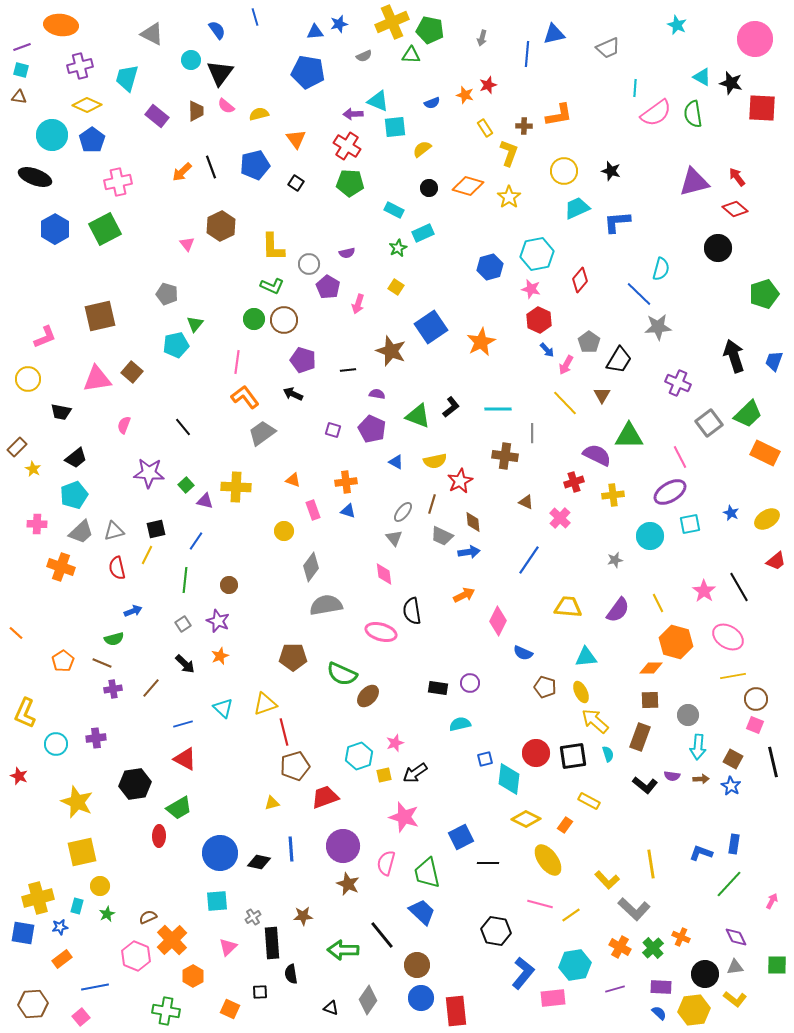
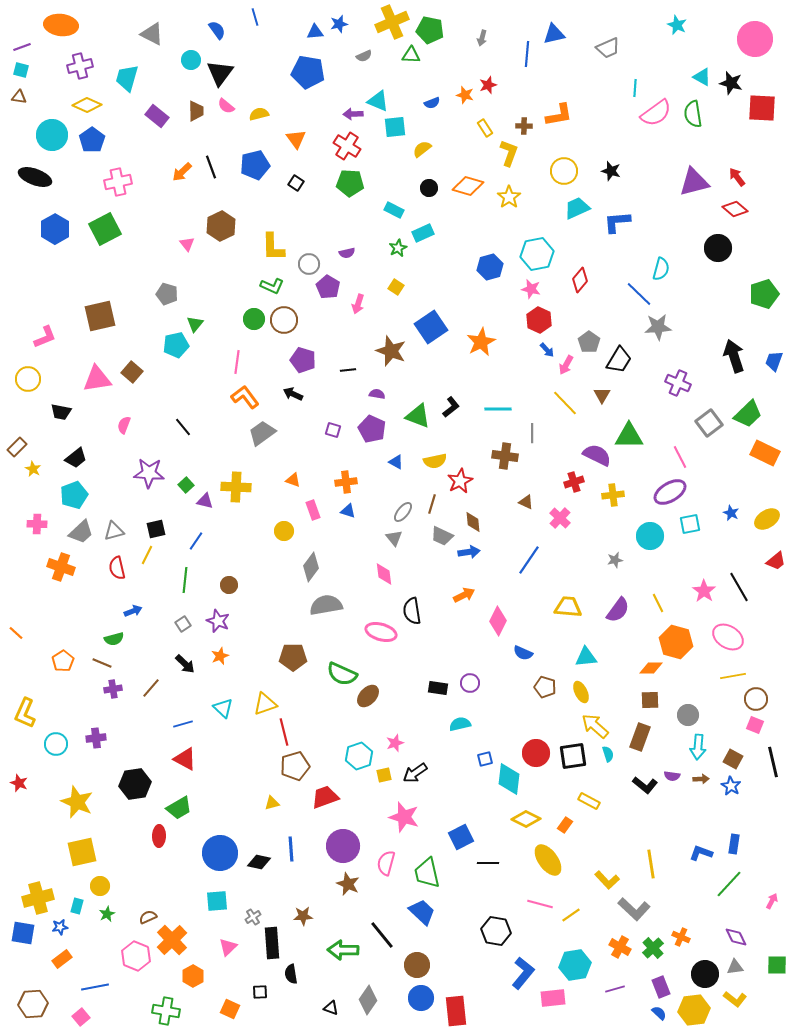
yellow arrow at (595, 721): moved 5 px down
red star at (19, 776): moved 7 px down
purple rectangle at (661, 987): rotated 65 degrees clockwise
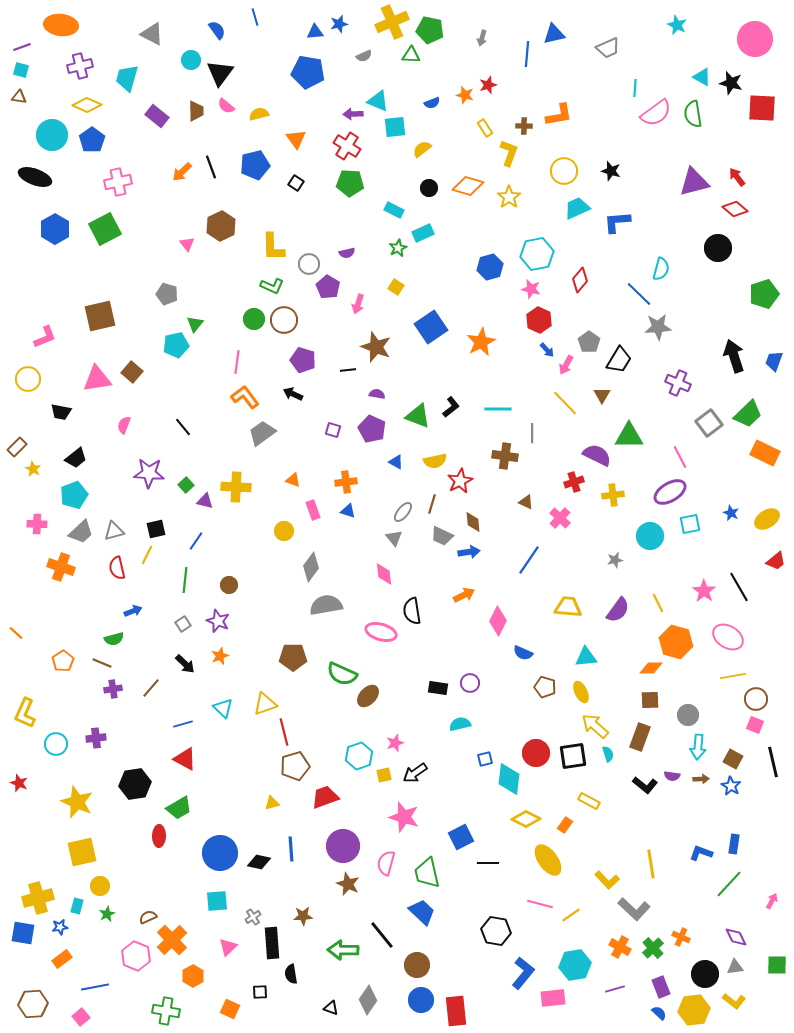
brown star at (391, 351): moved 15 px left, 4 px up
blue circle at (421, 998): moved 2 px down
yellow L-shape at (735, 999): moved 1 px left, 2 px down
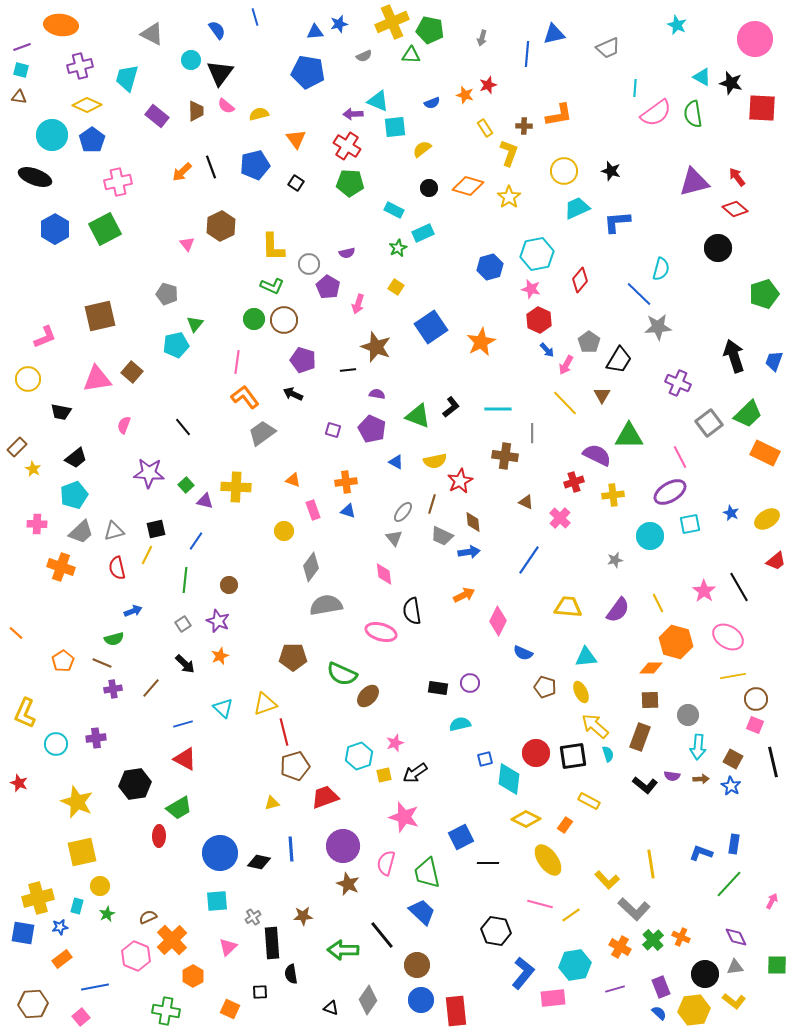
green cross at (653, 948): moved 8 px up
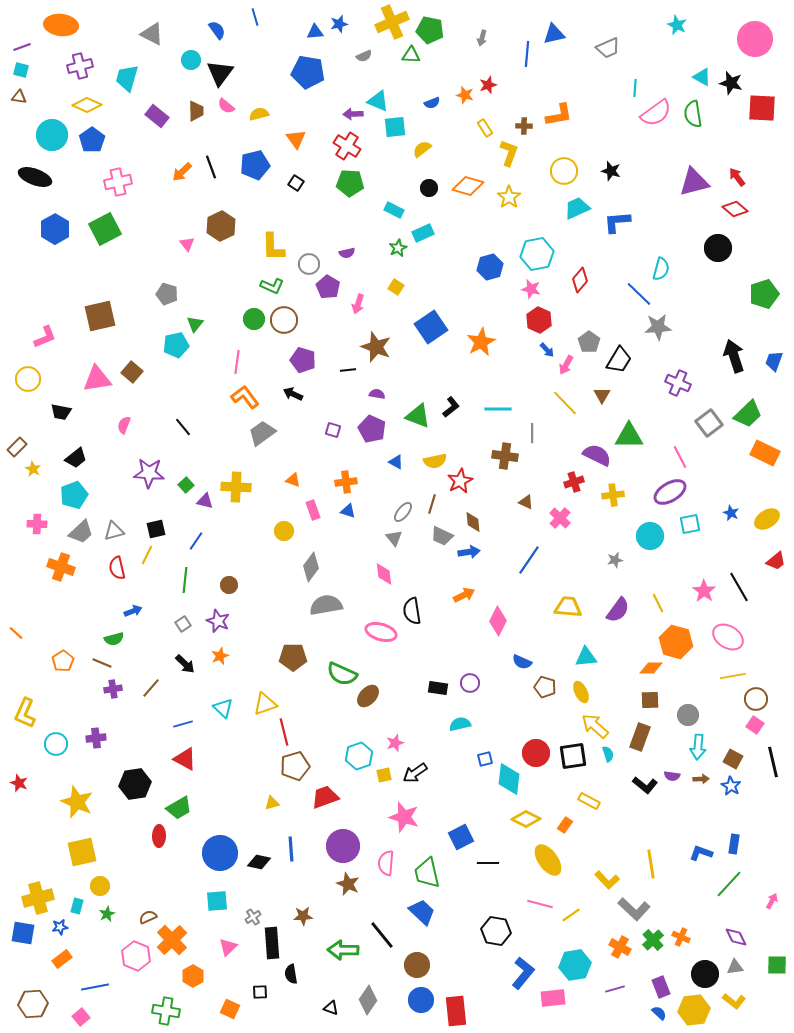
blue semicircle at (523, 653): moved 1 px left, 9 px down
pink square at (755, 725): rotated 12 degrees clockwise
pink semicircle at (386, 863): rotated 10 degrees counterclockwise
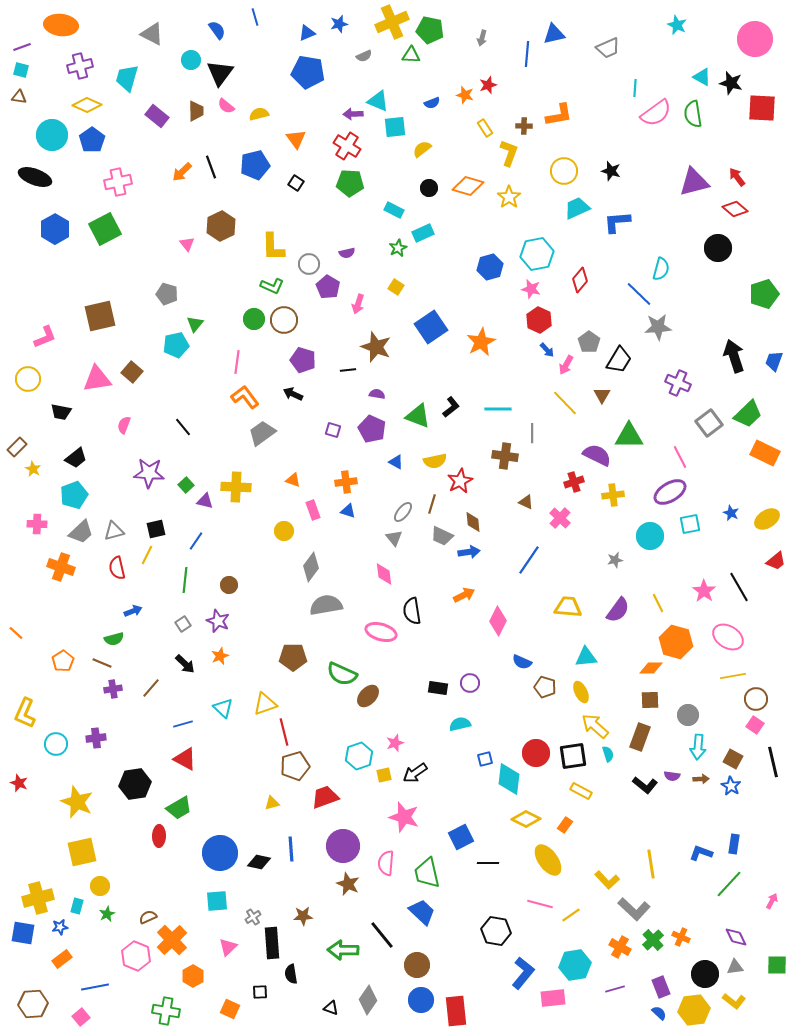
blue triangle at (315, 32): moved 8 px left, 1 px down; rotated 18 degrees counterclockwise
yellow rectangle at (589, 801): moved 8 px left, 10 px up
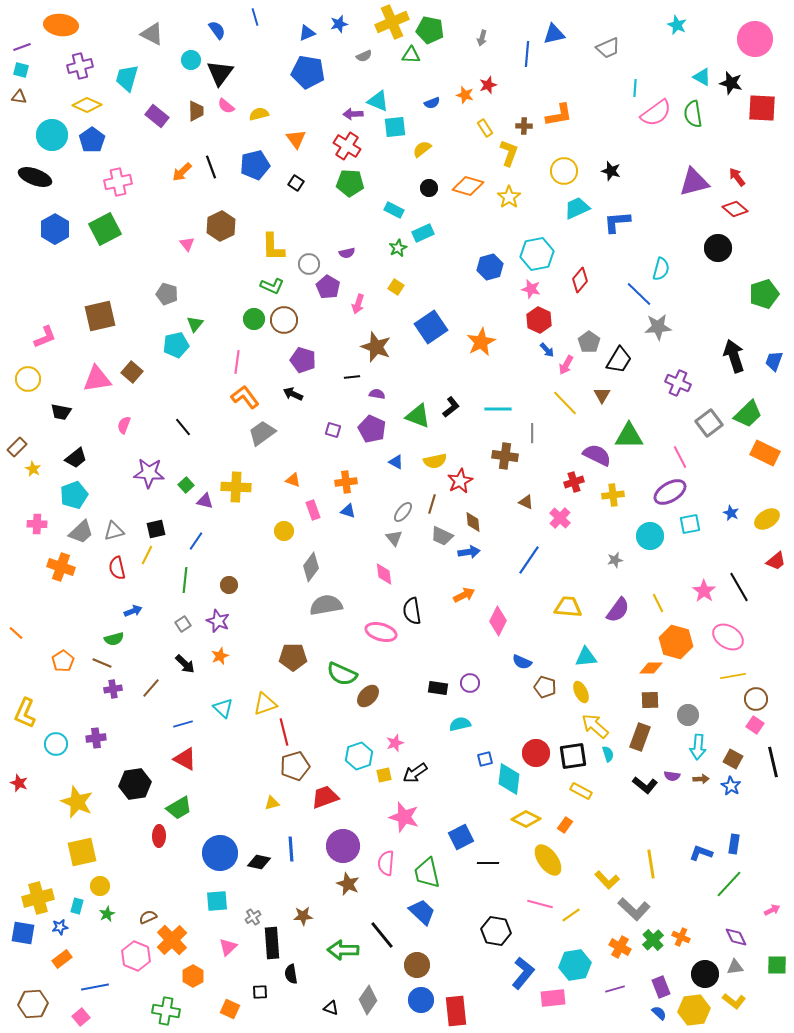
black line at (348, 370): moved 4 px right, 7 px down
pink arrow at (772, 901): moved 9 px down; rotated 35 degrees clockwise
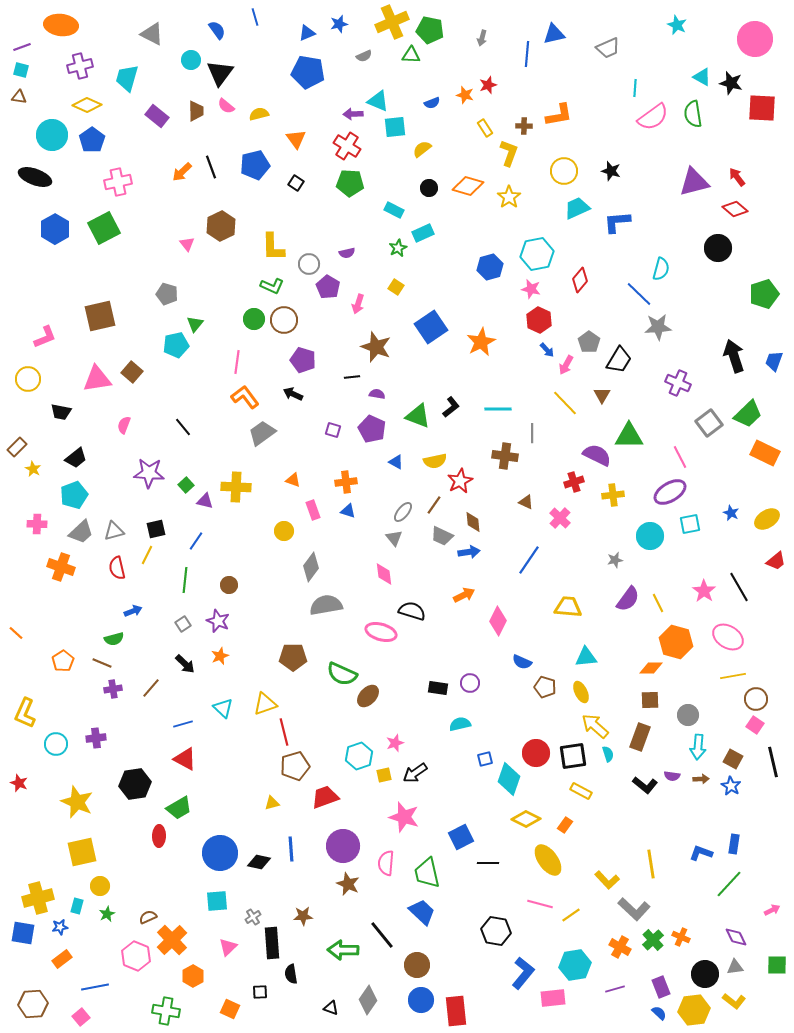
pink semicircle at (656, 113): moved 3 px left, 4 px down
green square at (105, 229): moved 1 px left, 1 px up
brown line at (432, 504): moved 2 px right, 1 px down; rotated 18 degrees clockwise
purple semicircle at (618, 610): moved 10 px right, 11 px up
black semicircle at (412, 611): rotated 116 degrees clockwise
cyan diamond at (509, 779): rotated 12 degrees clockwise
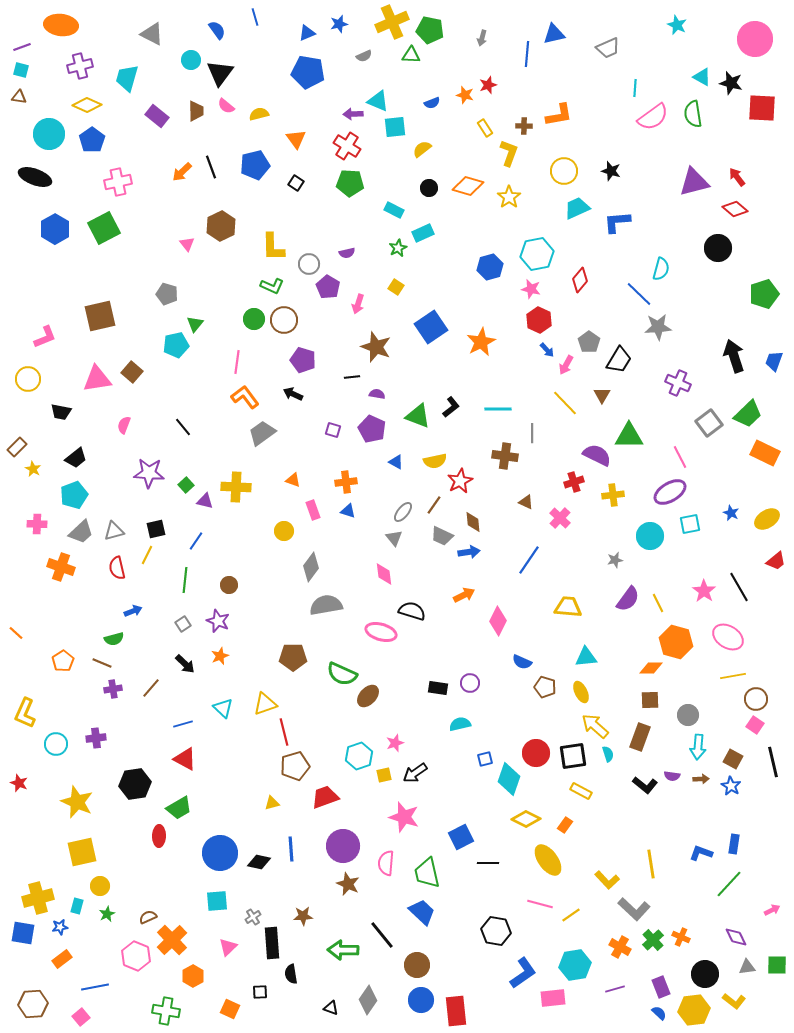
cyan circle at (52, 135): moved 3 px left, 1 px up
gray triangle at (735, 967): moved 12 px right
blue L-shape at (523, 973): rotated 16 degrees clockwise
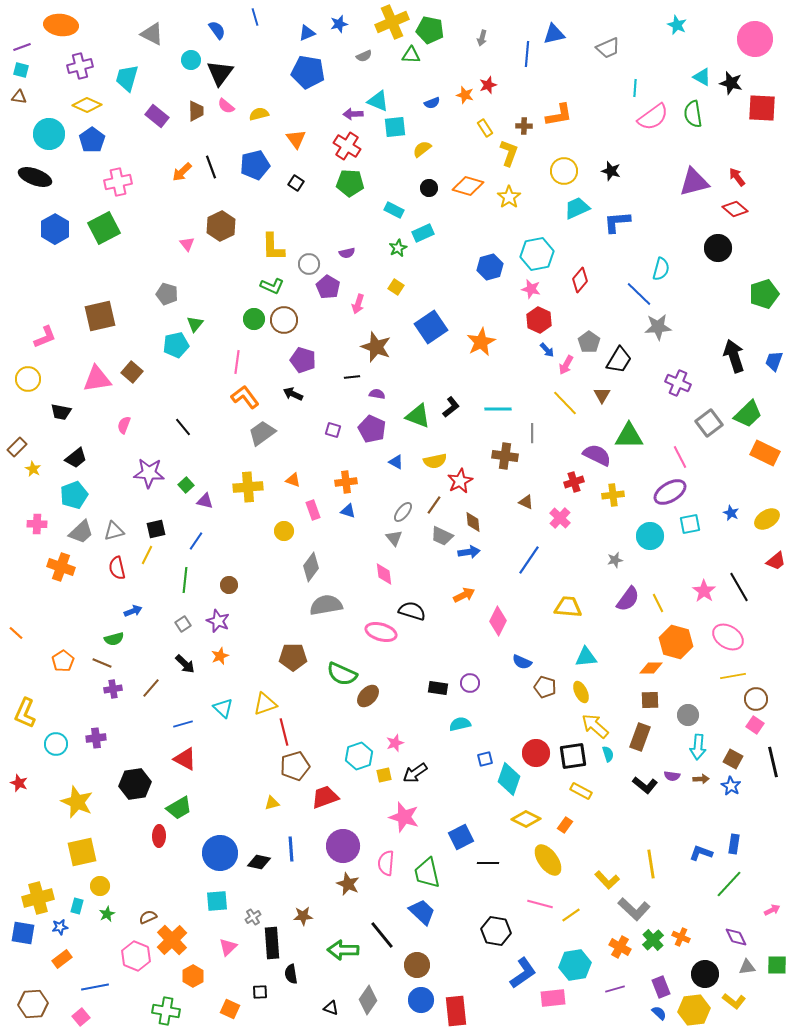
yellow cross at (236, 487): moved 12 px right; rotated 8 degrees counterclockwise
